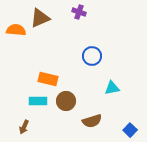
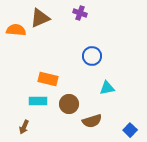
purple cross: moved 1 px right, 1 px down
cyan triangle: moved 5 px left
brown circle: moved 3 px right, 3 px down
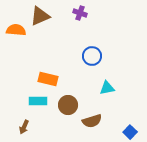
brown triangle: moved 2 px up
brown circle: moved 1 px left, 1 px down
blue square: moved 2 px down
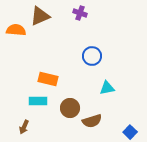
brown circle: moved 2 px right, 3 px down
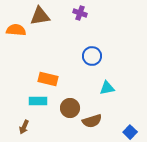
brown triangle: rotated 15 degrees clockwise
